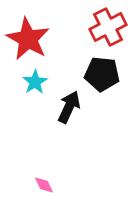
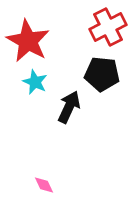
red star: moved 2 px down
cyan star: rotated 15 degrees counterclockwise
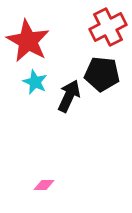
black arrow: moved 11 px up
pink diamond: rotated 65 degrees counterclockwise
